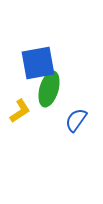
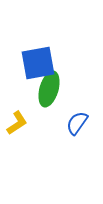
yellow L-shape: moved 3 px left, 12 px down
blue semicircle: moved 1 px right, 3 px down
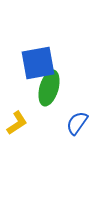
green ellipse: moved 1 px up
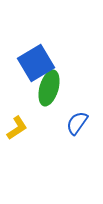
blue square: moved 2 px left; rotated 21 degrees counterclockwise
yellow L-shape: moved 5 px down
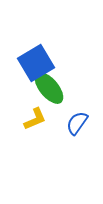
green ellipse: rotated 56 degrees counterclockwise
yellow L-shape: moved 18 px right, 9 px up; rotated 10 degrees clockwise
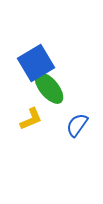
yellow L-shape: moved 4 px left
blue semicircle: moved 2 px down
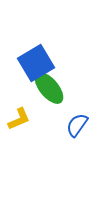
yellow L-shape: moved 12 px left
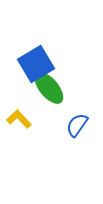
blue square: moved 1 px down
yellow L-shape: rotated 110 degrees counterclockwise
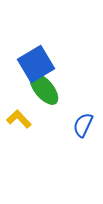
green ellipse: moved 5 px left, 1 px down
blue semicircle: moved 6 px right; rotated 10 degrees counterclockwise
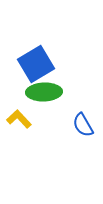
green ellipse: moved 3 px down; rotated 52 degrees counterclockwise
blue semicircle: rotated 55 degrees counterclockwise
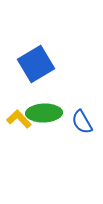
green ellipse: moved 21 px down
blue semicircle: moved 1 px left, 3 px up
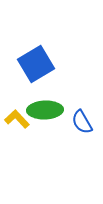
green ellipse: moved 1 px right, 3 px up
yellow L-shape: moved 2 px left
